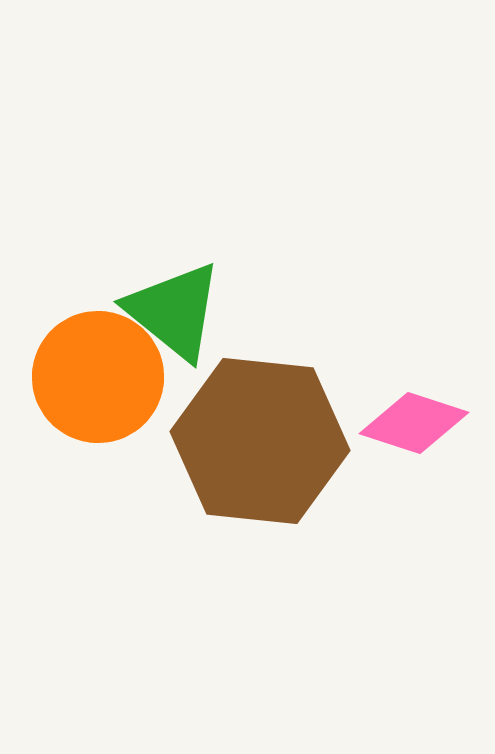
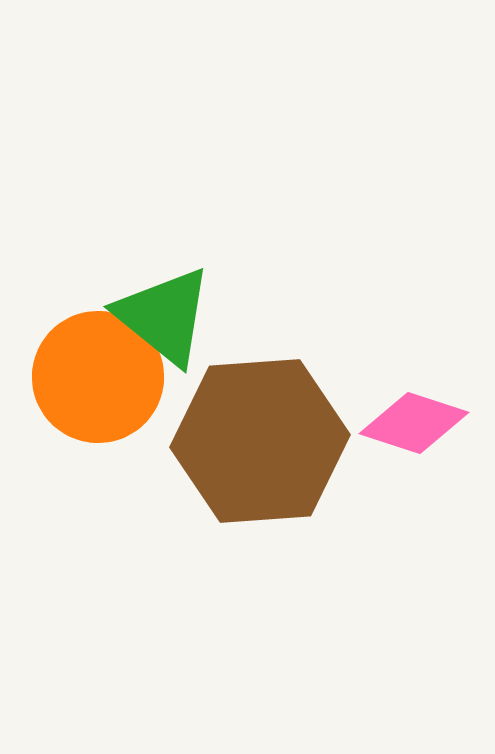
green triangle: moved 10 px left, 5 px down
brown hexagon: rotated 10 degrees counterclockwise
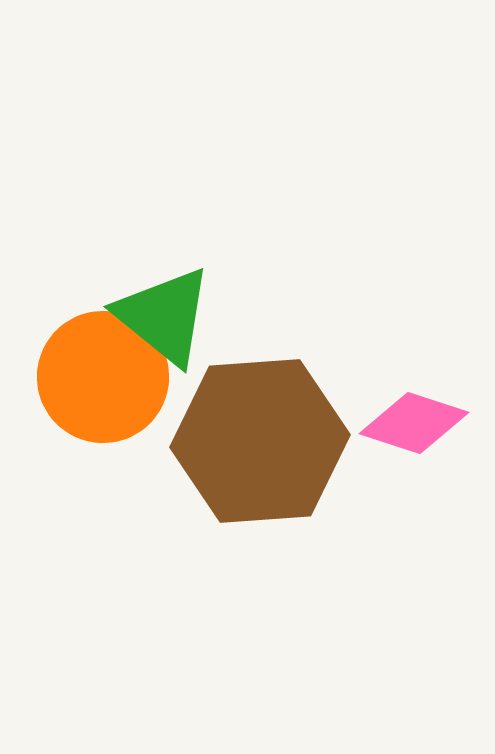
orange circle: moved 5 px right
